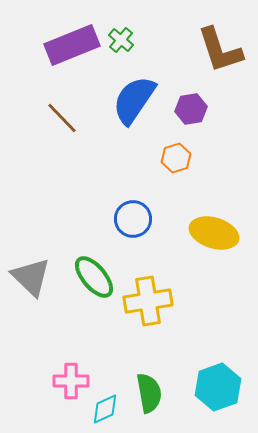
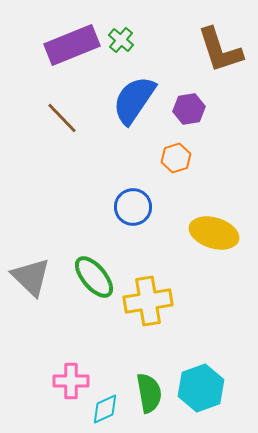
purple hexagon: moved 2 px left
blue circle: moved 12 px up
cyan hexagon: moved 17 px left, 1 px down
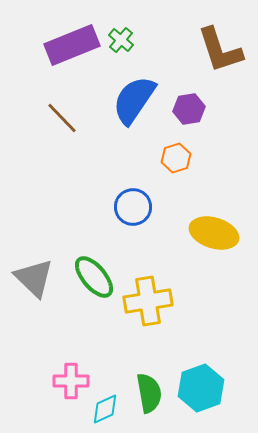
gray triangle: moved 3 px right, 1 px down
